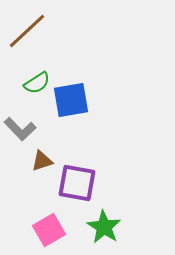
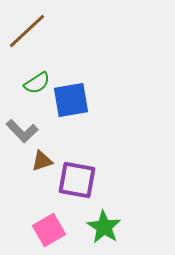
gray L-shape: moved 2 px right, 2 px down
purple square: moved 3 px up
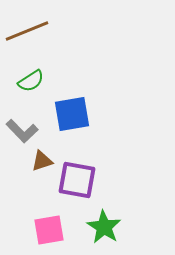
brown line: rotated 21 degrees clockwise
green semicircle: moved 6 px left, 2 px up
blue square: moved 1 px right, 14 px down
pink square: rotated 20 degrees clockwise
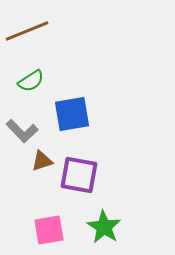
purple square: moved 2 px right, 5 px up
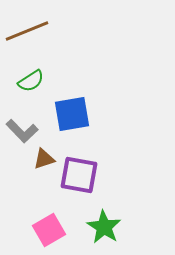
brown triangle: moved 2 px right, 2 px up
pink square: rotated 20 degrees counterclockwise
